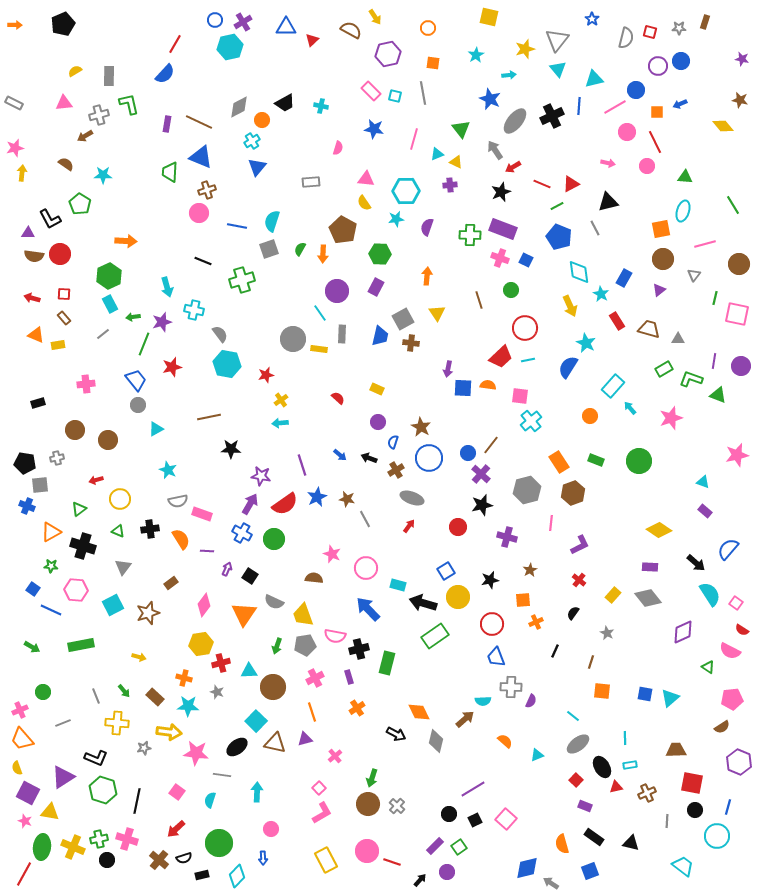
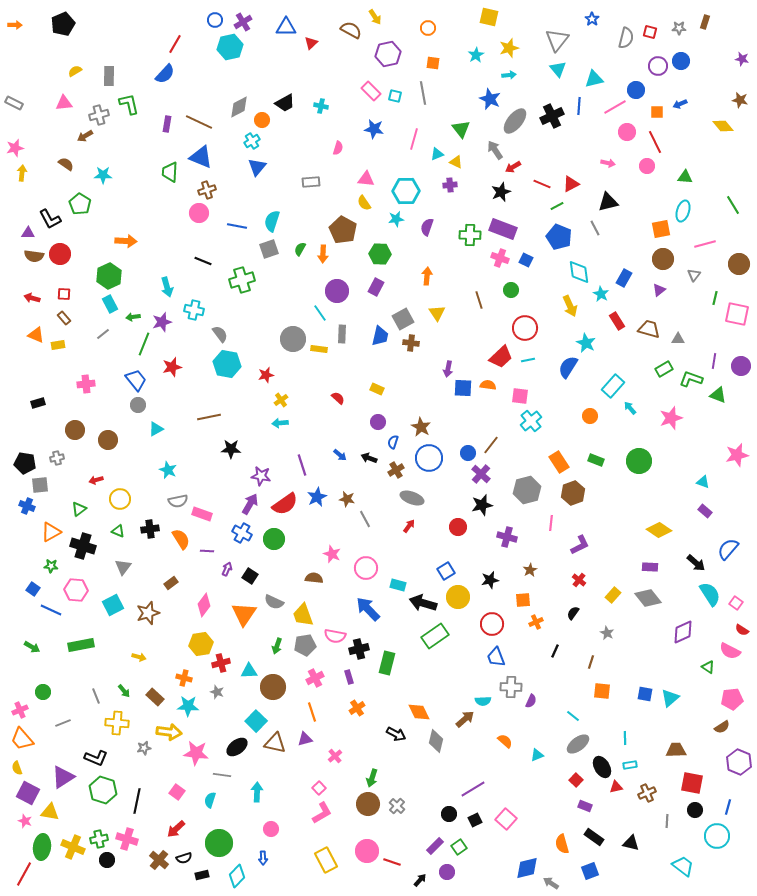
red triangle at (312, 40): moved 1 px left, 3 px down
yellow star at (525, 49): moved 16 px left, 1 px up
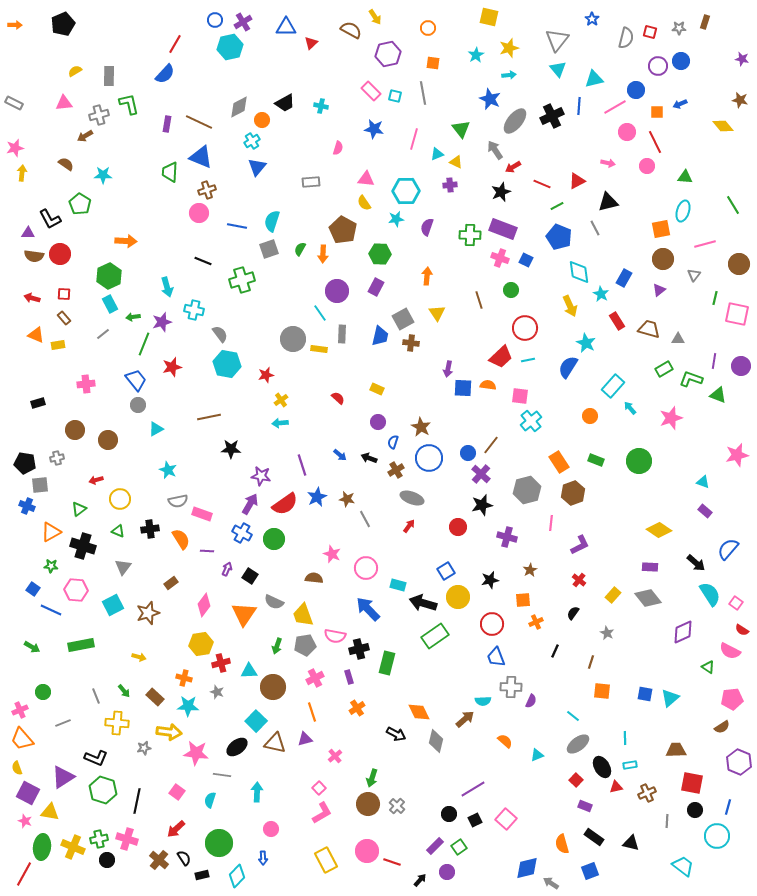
red triangle at (571, 184): moved 6 px right, 3 px up
black semicircle at (184, 858): rotated 105 degrees counterclockwise
